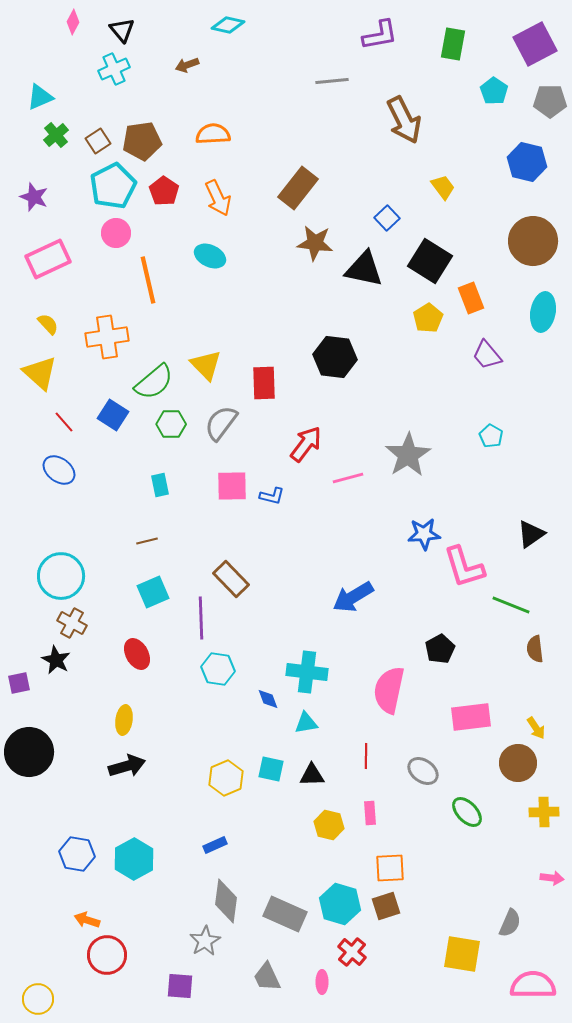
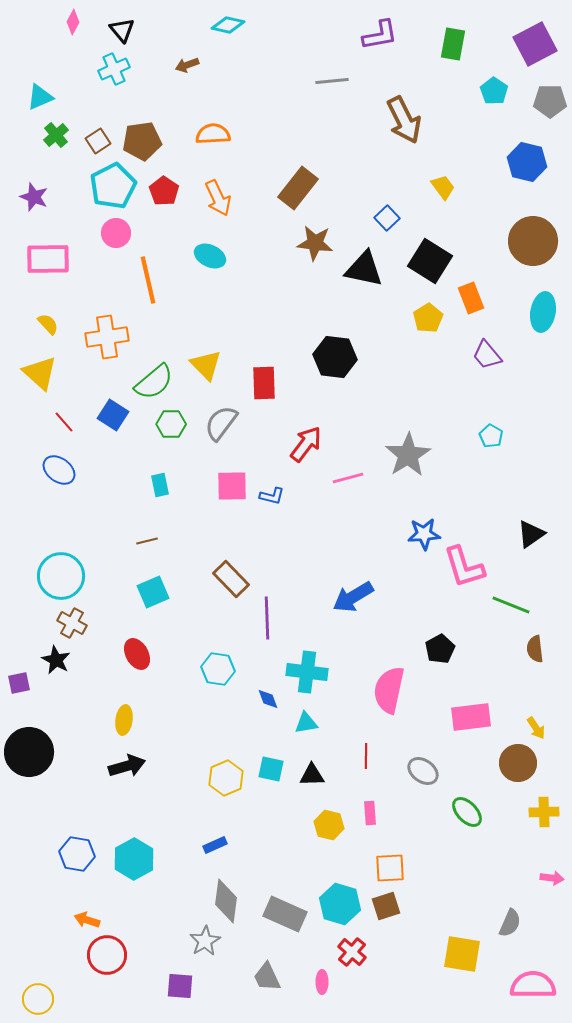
pink rectangle at (48, 259): rotated 24 degrees clockwise
purple line at (201, 618): moved 66 px right
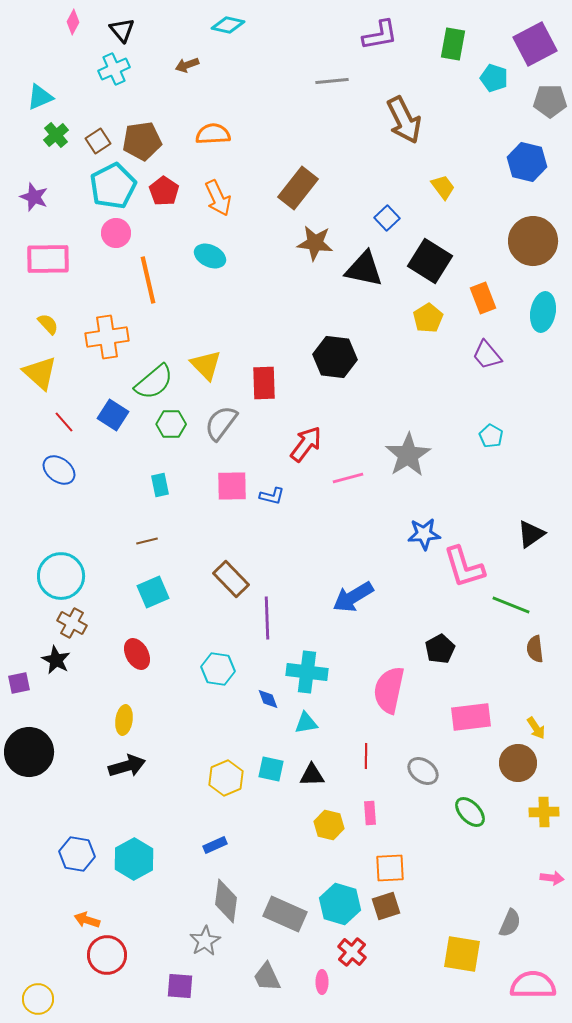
cyan pentagon at (494, 91): moved 13 px up; rotated 16 degrees counterclockwise
orange rectangle at (471, 298): moved 12 px right
green ellipse at (467, 812): moved 3 px right
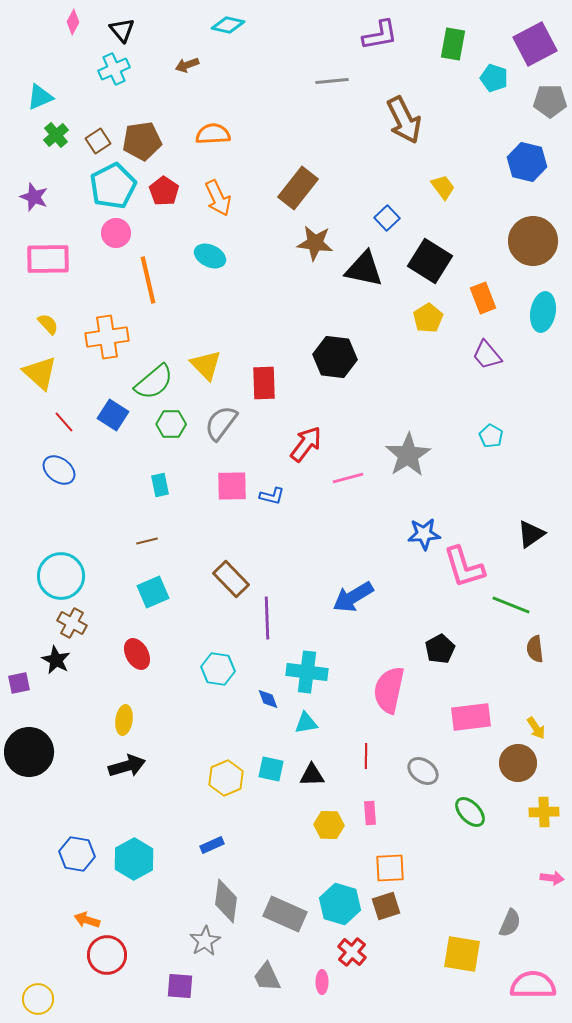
yellow hexagon at (329, 825): rotated 12 degrees counterclockwise
blue rectangle at (215, 845): moved 3 px left
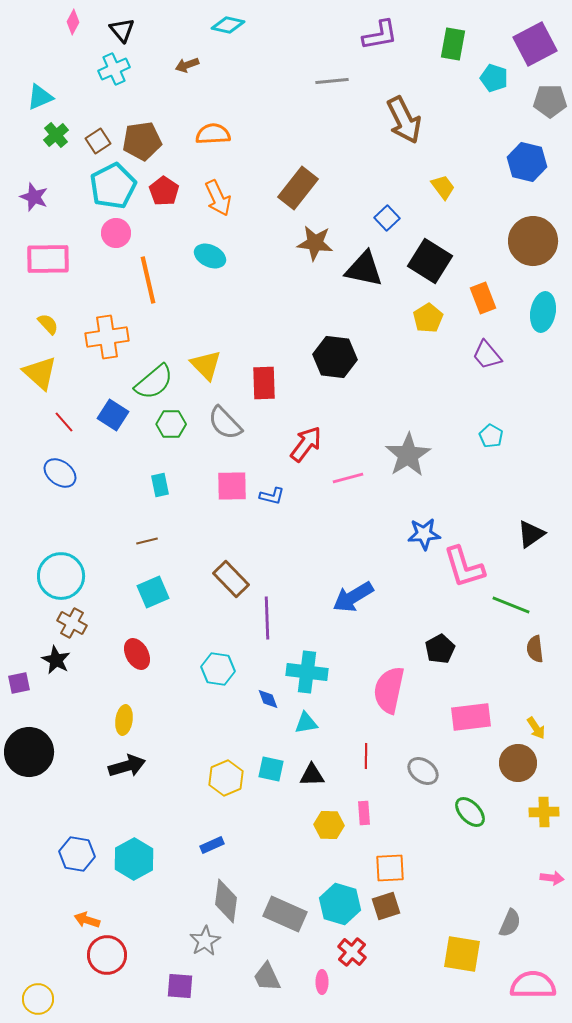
gray semicircle at (221, 423): moved 4 px right; rotated 81 degrees counterclockwise
blue ellipse at (59, 470): moved 1 px right, 3 px down
pink rectangle at (370, 813): moved 6 px left
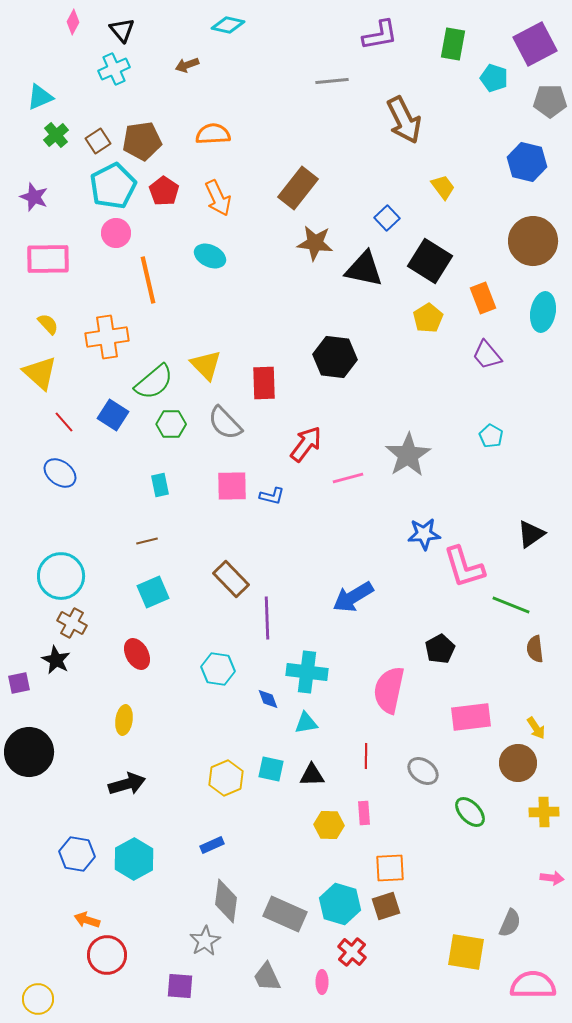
black arrow at (127, 766): moved 18 px down
yellow square at (462, 954): moved 4 px right, 2 px up
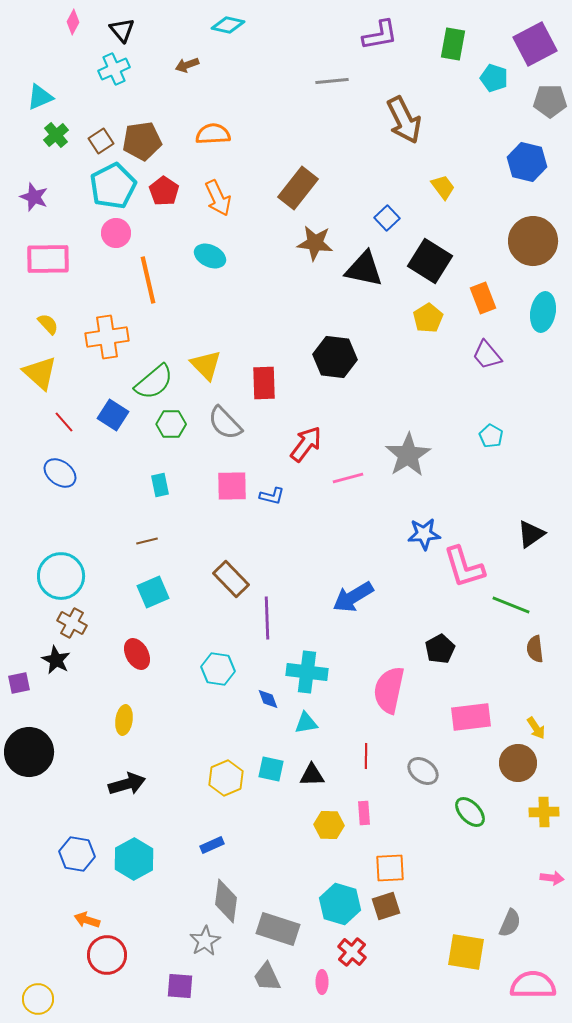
brown square at (98, 141): moved 3 px right
gray rectangle at (285, 914): moved 7 px left, 15 px down; rotated 6 degrees counterclockwise
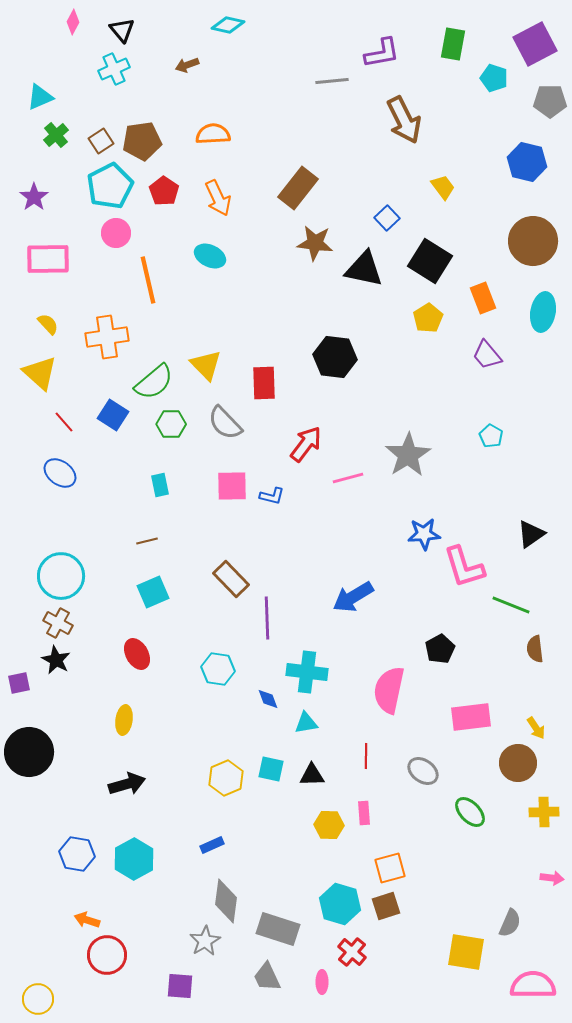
purple L-shape at (380, 35): moved 2 px right, 18 px down
cyan pentagon at (113, 186): moved 3 px left
purple star at (34, 197): rotated 16 degrees clockwise
brown cross at (72, 623): moved 14 px left
orange square at (390, 868): rotated 12 degrees counterclockwise
